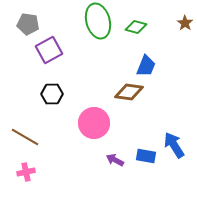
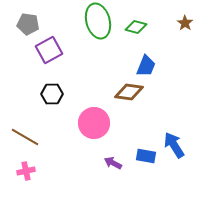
purple arrow: moved 2 px left, 3 px down
pink cross: moved 1 px up
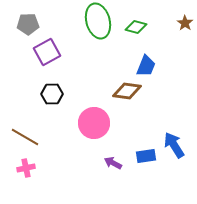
gray pentagon: rotated 10 degrees counterclockwise
purple square: moved 2 px left, 2 px down
brown diamond: moved 2 px left, 1 px up
blue rectangle: rotated 18 degrees counterclockwise
pink cross: moved 3 px up
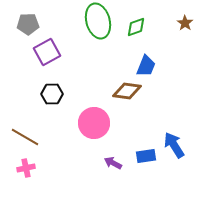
green diamond: rotated 35 degrees counterclockwise
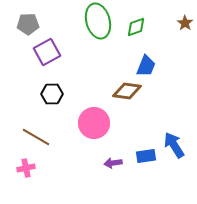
brown line: moved 11 px right
purple arrow: rotated 36 degrees counterclockwise
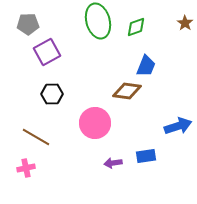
pink circle: moved 1 px right
blue arrow: moved 4 px right, 19 px up; rotated 104 degrees clockwise
